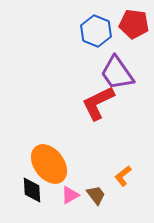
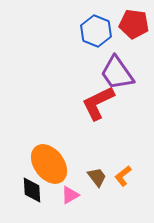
brown trapezoid: moved 1 px right, 18 px up
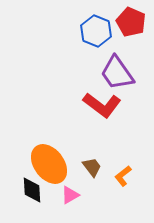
red pentagon: moved 3 px left, 2 px up; rotated 16 degrees clockwise
red L-shape: moved 4 px right, 2 px down; rotated 117 degrees counterclockwise
brown trapezoid: moved 5 px left, 10 px up
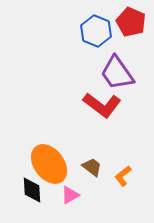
brown trapezoid: rotated 15 degrees counterclockwise
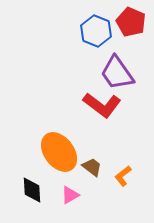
orange ellipse: moved 10 px right, 12 px up
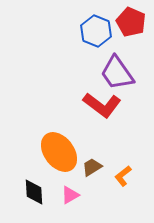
brown trapezoid: rotated 70 degrees counterclockwise
black diamond: moved 2 px right, 2 px down
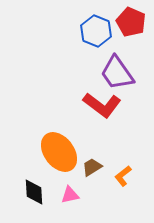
pink triangle: rotated 18 degrees clockwise
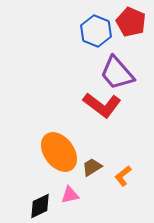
purple trapezoid: rotated 6 degrees counterclockwise
black diamond: moved 6 px right, 14 px down; rotated 68 degrees clockwise
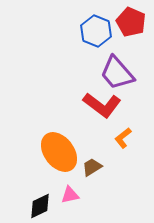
orange L-shape: moved 38 px up
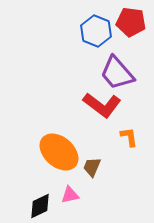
red pentagon: rotated 16 degrees counterclockwise
orange L-shape: moved 6 px right, 1 px up; rotated 120 degrees clockwise
orange ellipse: rotated 12 degrees counterclockwise
brown trapezoid: rotated 35 degrees counterclockwise
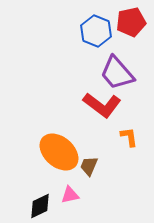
red pentagon: rotated 20 degrees counterclockwise
brown trapezoid: moved 3 px left, 1 px up
